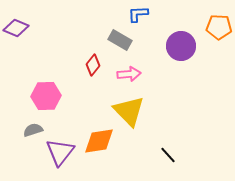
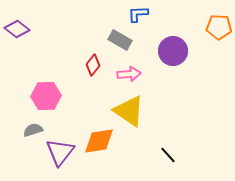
purple diamond: moved 1 px right, 1 px down; rotated 15 degrees clockwise
purple circle: moved 8 px left, 5 px down
yellow triangle: rotated 12 degrees counterclockwise
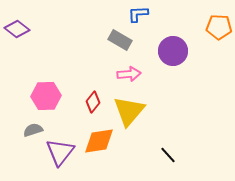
red diamond: moved 37 px down
yellow triangle: rotated 36 degrees clockwise
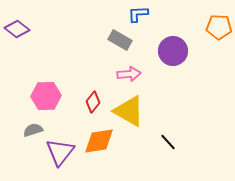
yellow triangle: rotated 40 degrees counterclockwise
black line: moved 13 px up
